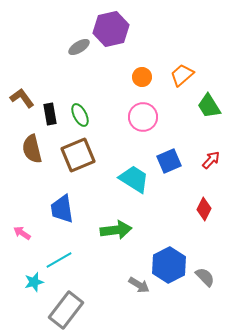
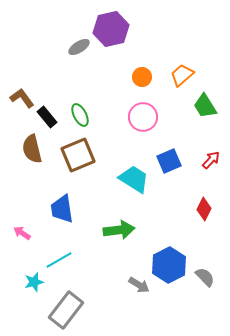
green trapezoid: moved 4 px left
black rectangle: moved 3 px left, 3 px down; rotated 30 degrees counterclockwise
green arrow: moved 3 px right
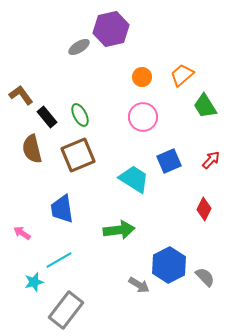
brown L-shape: moved 1 px left, 3 px up
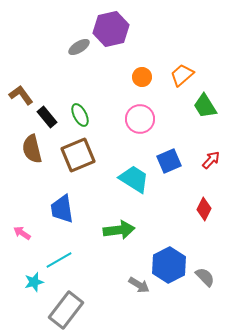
pink circle: moved 3 px left, 2 px down
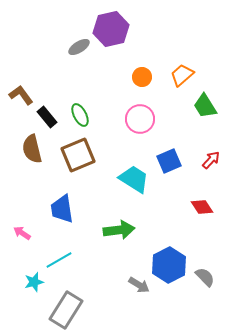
red diamond: moved 2 px left, 2 px up; rotated 60 degrees counterclockwise
gray rectangle: rotated 6 degrees counterclockwise
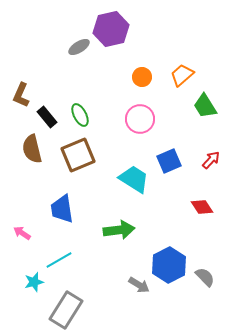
brown L-shape: rotated 120 degrees counterclockwise
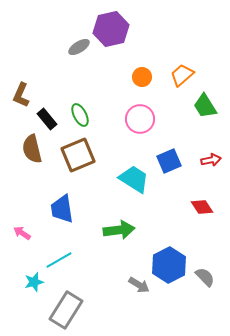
black rectangle: moved 2 px down
red arrow: rotated 36 degrees clockwise
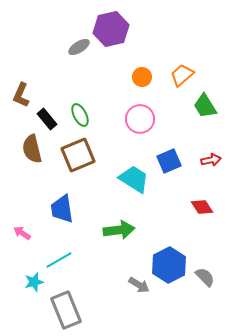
gray rectangle: rotated 54 degrees counterclockwise
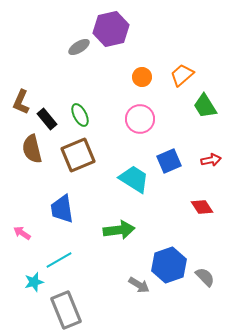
brown L-shape: moved 7 px down
blue hexagon: rotated 8 degrees clockwise
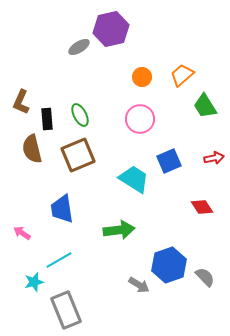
black rectangle: rotated 35 degrees clockwise
red arrow: moved 3 px right, 2 px up
